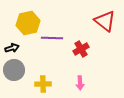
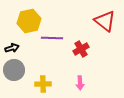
yellow hexagon: moved 1 px right, 2 px up
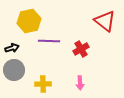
purple line: moved 3 px left, 3 px down
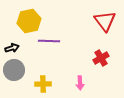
red triangle: rotated 15 degrees clockwise
red cross: moved 20 px right, 9 px down
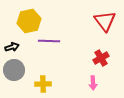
black arrow: moved 1 px up
pink arrow: moved 13 px right
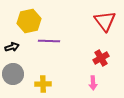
gray circle: moved 1 px left, 4 px down
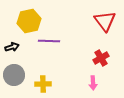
gray circle: moved 1 px right, 1 px down
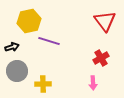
purple line: rotated 15 degrees clockwise
gray circle: moved 3 px right, 4 px up
